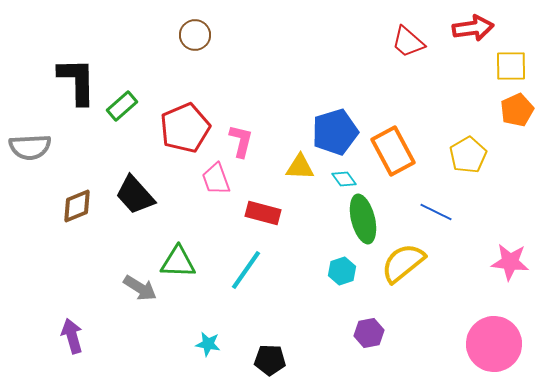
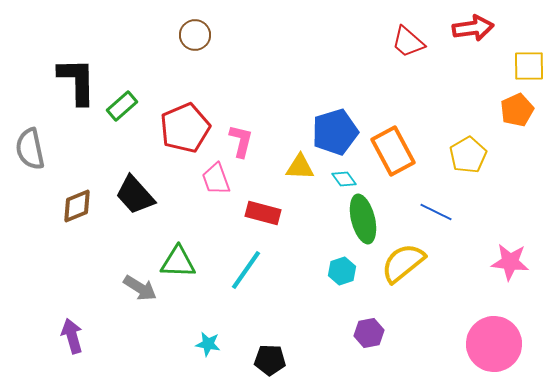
yellow square: moved 18 px right
gray semicircle: moved 2 px down; rotated 81 degrees clockwise
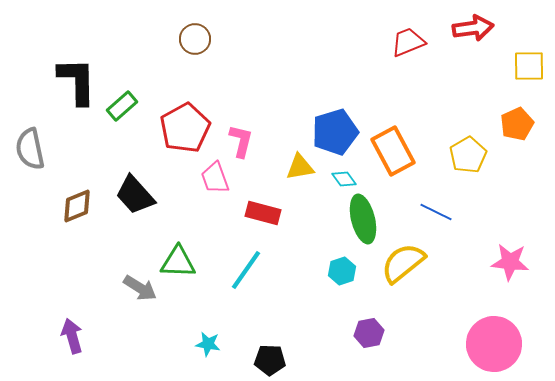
brown circle: moved 4 px down
red trapezoid: rotated 117 degrees clockwise
orange pentagon: moved 14 px down
red pentagon: rotated 6 degrees counterclockwise
yellow triangle: rotated 12 degrees counterclockwise
pink trapezoid: moved 1 px left, 1 px up
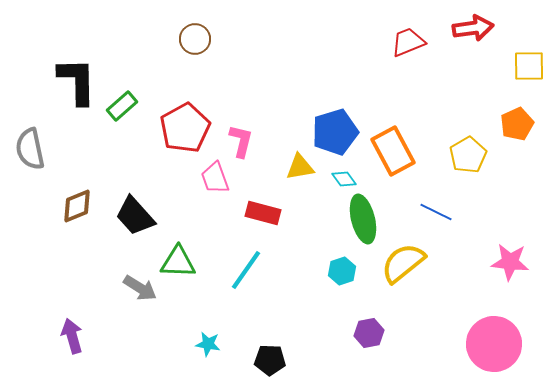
black trapezoid: moved 21 px down
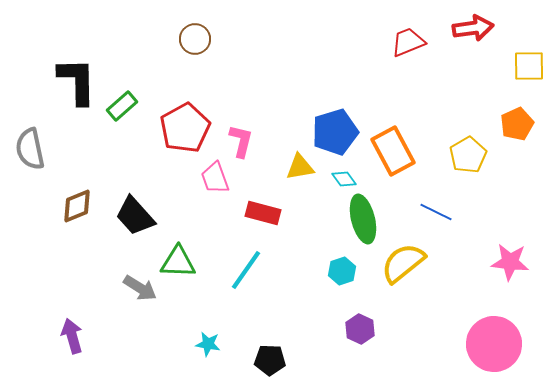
purple hexagon: moved 9 px left, 4 px up; rotated 24 degrees counterclockwise
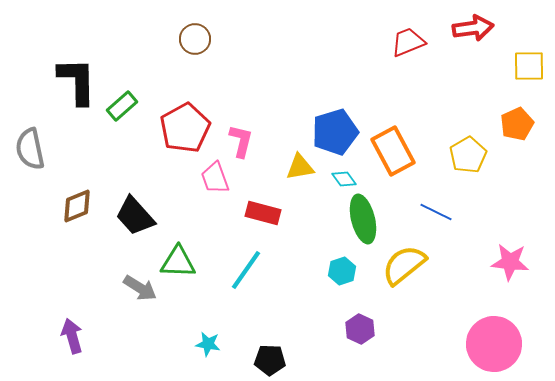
yellow semicircle: moved 1 px right, 2 px down
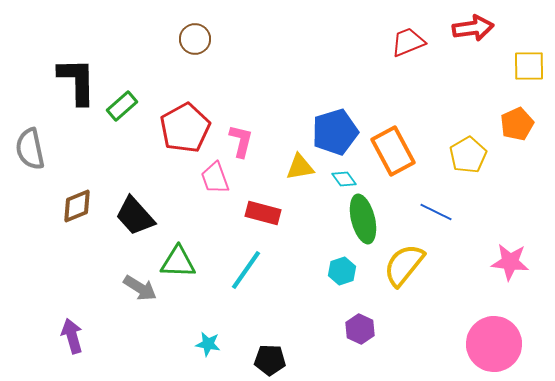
yellow semicircle: rotated 12 degrees counterclockwise
